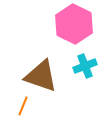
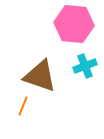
pink hexagon: rotated 21 degrees counterclockwise
brown triangle: moved 1 px left
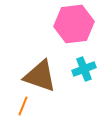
pink hexagon: rotated 12 degrees counterclockwise
cyan cross: moved 1 px left, 3 px down
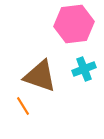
orange line: rotated 54 degrees counterclockwise
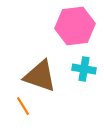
pink hexagon: moved 1 px right, 2 px down
cyan cross: rotated 30 degrees clockwise
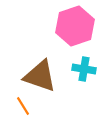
pink hexagon: rotated 12 degrees counterclockwise
